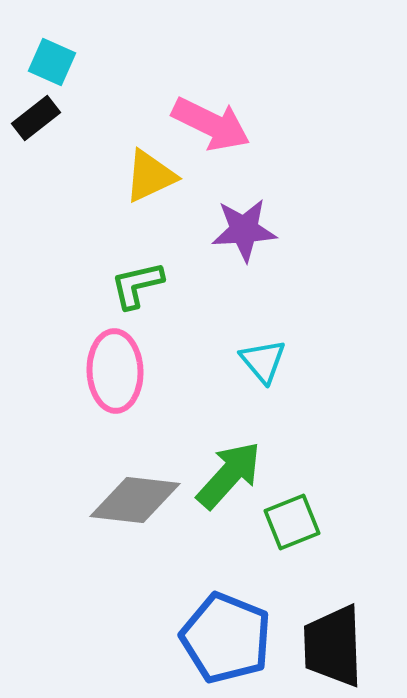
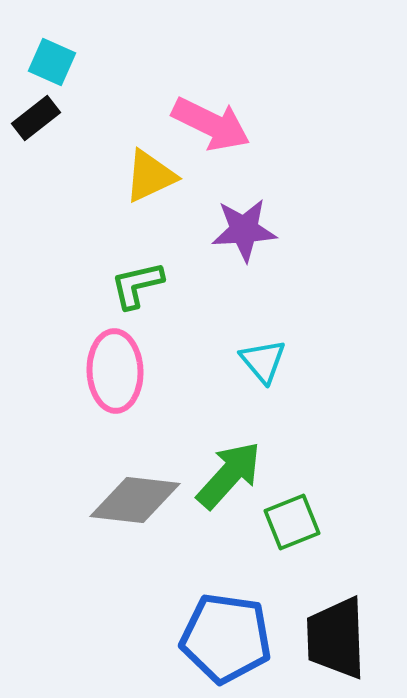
blue pentagon: rotated 14 degrees counterclockwise
black trapezoid: moved 3 px right, 8 px up
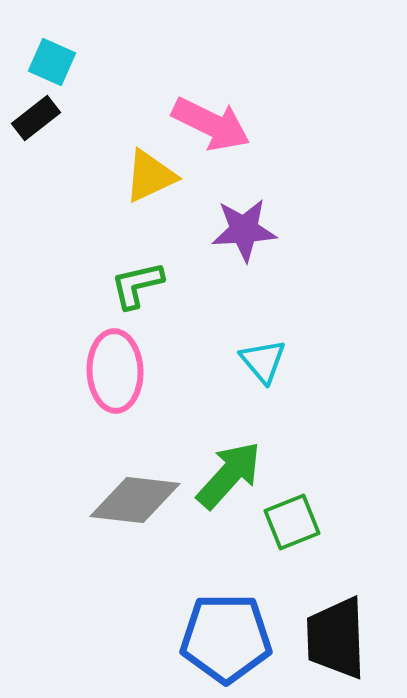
blue pentagon: rotated 8 degrees counterclockwise
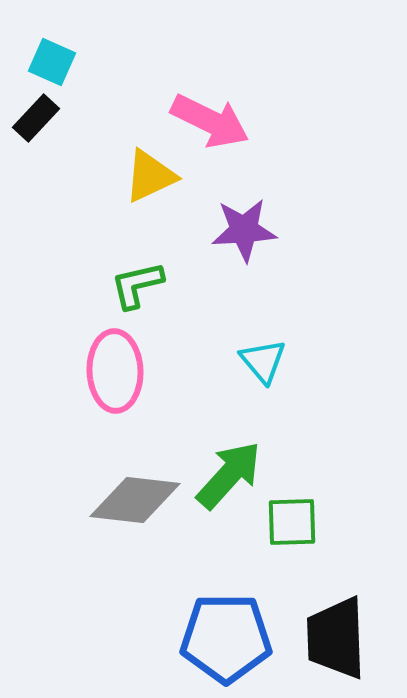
black rectangle: rotated 9 degrees counterclockwise
pink arrow: moved 1 px left, 3 px up
green square: rotated 20 degrees clockwise
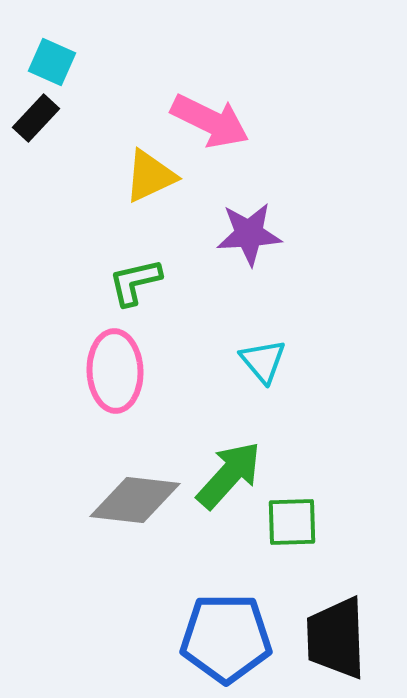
purple star: moved 5 px right, 4 px down
green L-shape: moved 2 px left, 3 px up
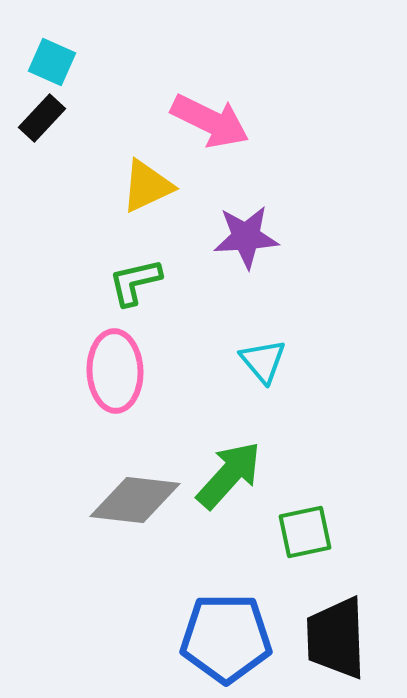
black rectangle: moved 6 px right
yellow triangle: moved 3 px left, 10 px down
purple star: moved 3 px left, 3 px down
green square: moved 13 px right, 10 px down; rotated 10 degrees counterclockwise
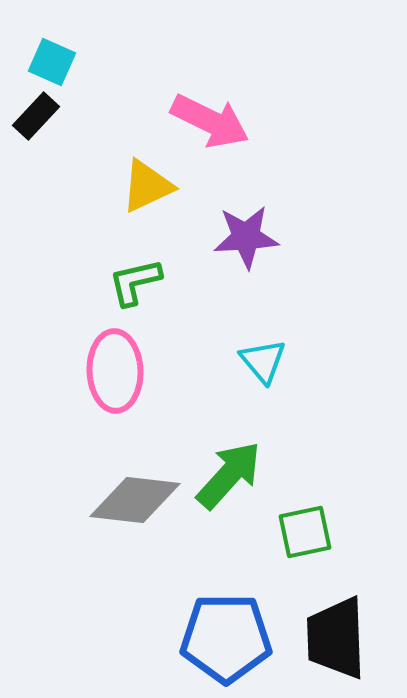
black rectangle: moved 6 px left, 2 px up
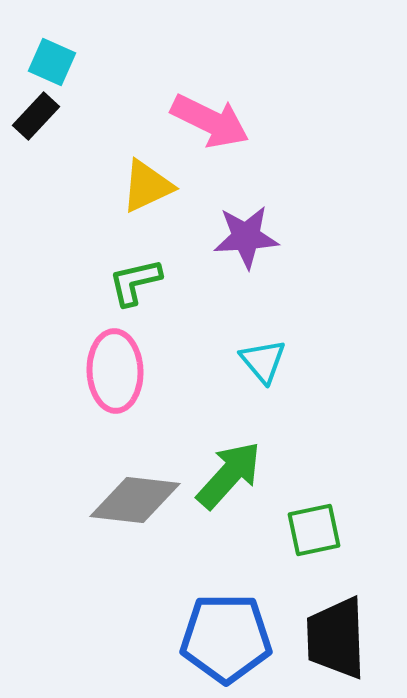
green square: moved 9 px right, 2 px up
